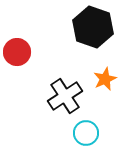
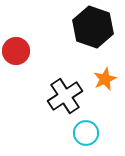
red circle: moved 1 px left, 1 px up
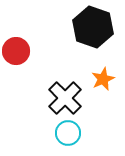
orange star: moved 2 px left
black cross: moved 2 px down; rotated 12 degrees counterclockwise
cyan circle: moved 18 px left
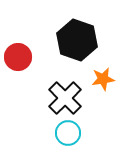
black hexagon: moved 16 px left, 13 px down
red circle: moved 2 px right, 6 px down
orange star: rotated 15 degrees clockwise
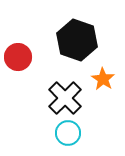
orange star: rotated 30 degrees counterclockwise
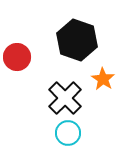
red circle: moved 1 px left
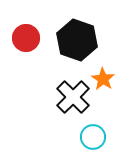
red circle: moved 9 px right, 19 px up
black cross: moved 8 px right, 1 px up
cyan circle: moved 25 px right, 4 px down
